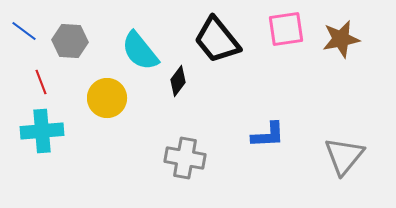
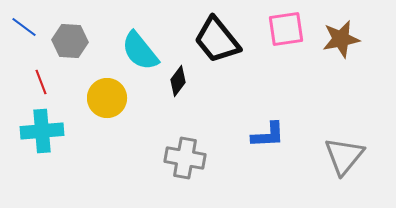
blue line: moved 4 px up
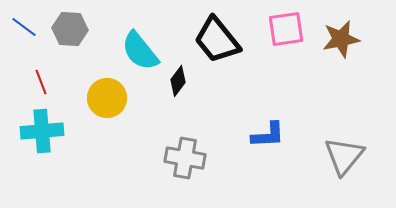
gray hexagon: moved 12 px up
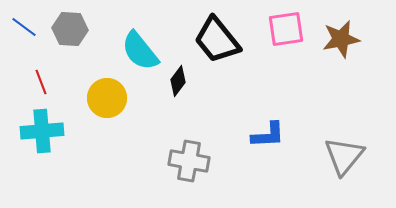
gray cross: moved 4 px right, 3 px down
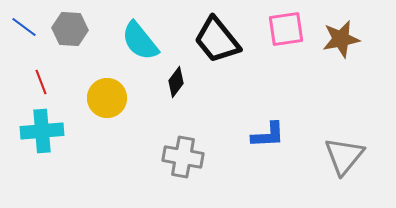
cyan semicircle: moved 10 px up
black diamond: moved 2 px left, 1 px down
gray cross: moved 6 px left, 4 px up
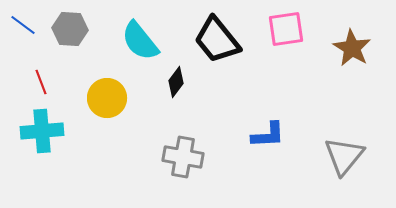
blue line: moved 1 px left, 2 px up
brown star: moved 11 px right, 9 px down; rotated 30 degrees counterclockwise
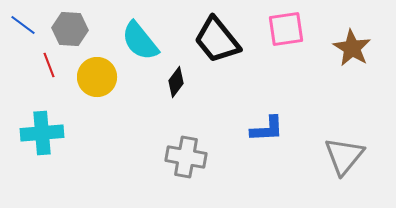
red line: moved 8 px right, 17 px up
yellow circle: moved 10 px left, 21 px up
cyan cross: moved 2 px down
blue L-shape: moved 1 px left, 6 px up
gray cross: moved 3 px right
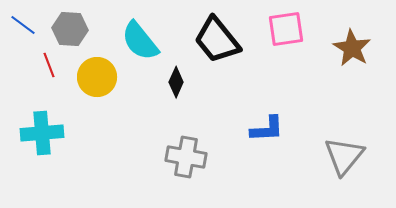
black diamond: rotated 12 degrees counterclockwise
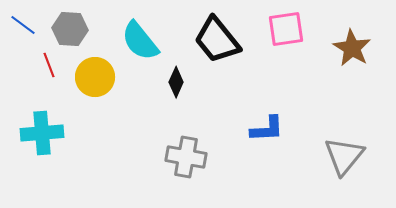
yellow circle: moved 2 px left
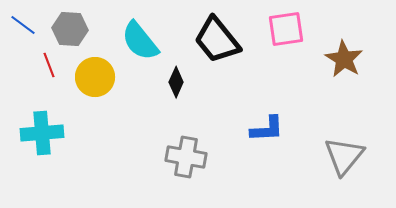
brown star: moved 8 px left, 11 px down
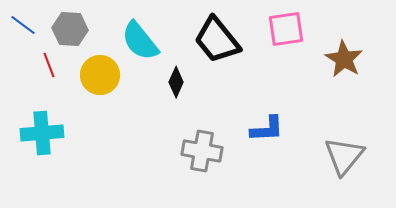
yellow circle: moved 5 px right, 2 px up
gray cross: moved 16 px right, 6 px up
